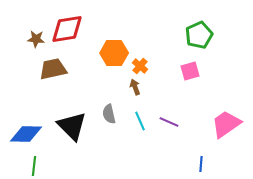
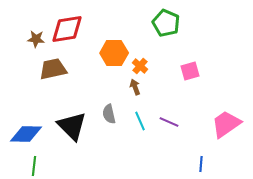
green pentagon: moved 33 px left, 12 px up; rotated 24 degrees counterclockwise
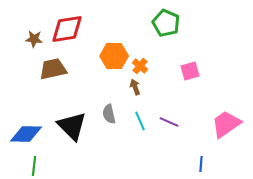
brown star: moved 2 px left
orange hexagon: moved 3 px down
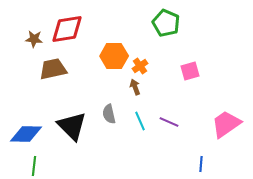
orange cross: rotated 14 degrees clockwise
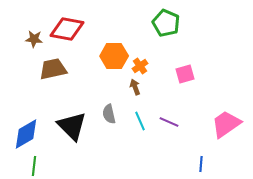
red diamond: rotated 20 degrees clockwise
pink square: moved 5 px left, 3 px down
blue diamond: rotated 32 degrees counterclockwise
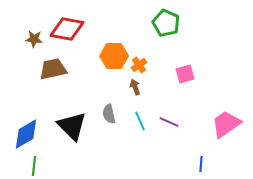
orange cross: moved 1 px left, 1 px up
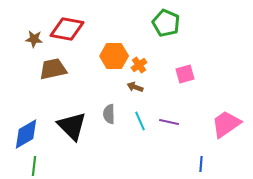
brown arrow: rotated 49 degrees counterclockwise
gray semicircle: rotated 12 degrees clockwise
purple line: rotated 12 degrees counterclockwise
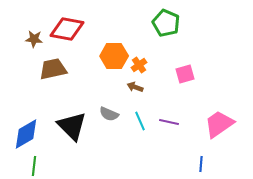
gray semicircle: rotated 66 degrees counterclockwise
pink trapezoid: moved 7 px left
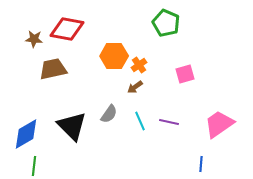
brown arrow: rotated 56 degrees counterclockwise
gray semicircle: rotated 78 degrees counterclockwise
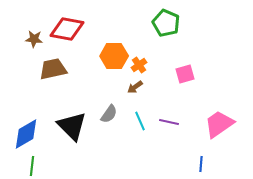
green line: moved 2 px left
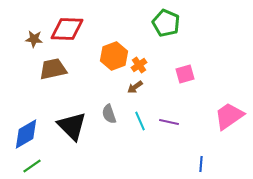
red diamond: rotated 8 degrees counterclockwise
orange hexagon: rotated 20 degrees counterclockwise
gray semicircle: rotated 126 degrees clockwise
pink trapezoid: moved 10 px right, 8 px up
green line: rotated 48 degrees clockwise
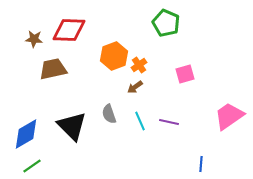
red diamond: moved 2 px right, 1 px down
